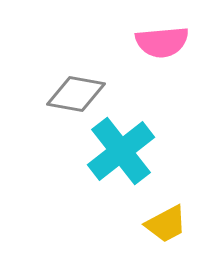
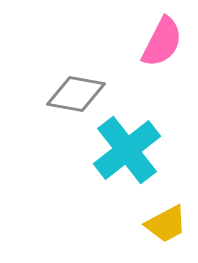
pink semicircle: rotated 58 degrees counterclockwise
cyan cross: moved 6 px right, 1 px up
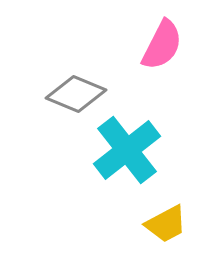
pink semicircle: moved 3 px down
gray diamond: rotated 12 degrees clockwise
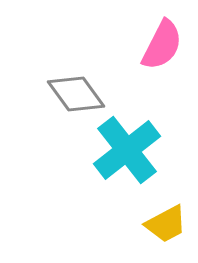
gray diamond: rotated 32 degrees clockwise
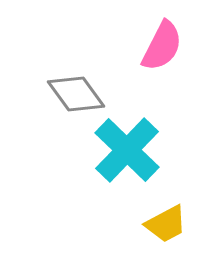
pink semicircle: moved 1 px down
cyan cross: rotated 8 degrees counterclockwise
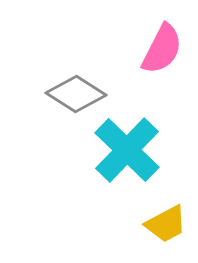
pink semicircle: moved 3 px down
gray diamond: rotated 22 degrees counterclockwise
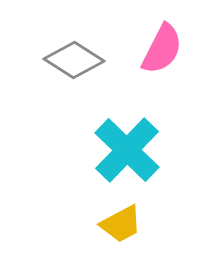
gray diamond: moved 2 px left, 34 px up
yellow trapezoid: moved 45 px left
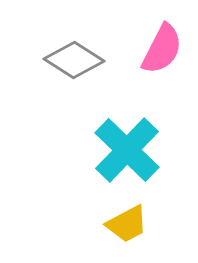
yellow trapezoid: moved 6 px right
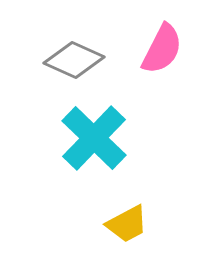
gray diamond: rotated 8 degrees counterclockwise
cyan cross: moved 33 px left, 12 px up
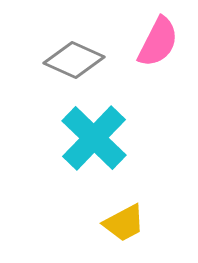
pink semicircle: moved 4 px left, 7 px up
yellow trapezoid: moved 3 px left, 1 px up
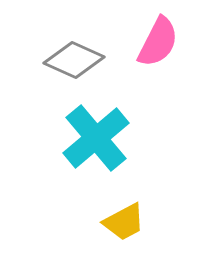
cyan cross: moved 2 px right; rotated 6 degrees clockwise
yellow trapezoid: moved 1 px up
